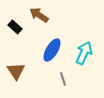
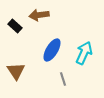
brown arrow: rotated 42 degrees counterclockwise
black rectangle: moved 1 px up
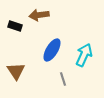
black rectangle: rotated 24 degrees counterclockwise
cyan arrow: moved 2 px down
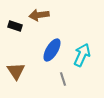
cyan arrow: moved 2 px left
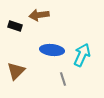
blue ellipse: rotated 65 degrees clockwise
brown triangle: rotated 18 degrees clockwise
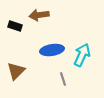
blue ellipse: rotated 15 degrees counterclockwise
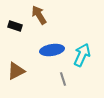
brown arrow: rotated 66 degrees clockwise
brown triangle: rotated 18 degrees clockwise
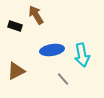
brown arrow: moved 3 px left
cyan arrow: rotated 145 degrees clockwise
gray line: rotated 24 degrees counterclockwise
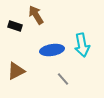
cyan arrow: moved 10 px up
